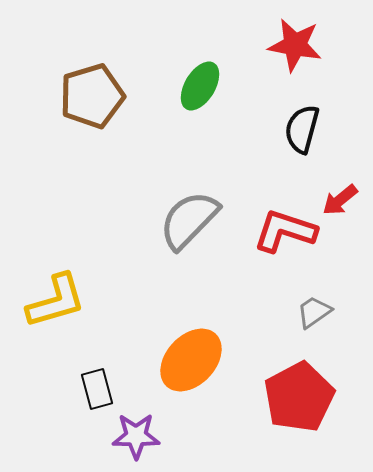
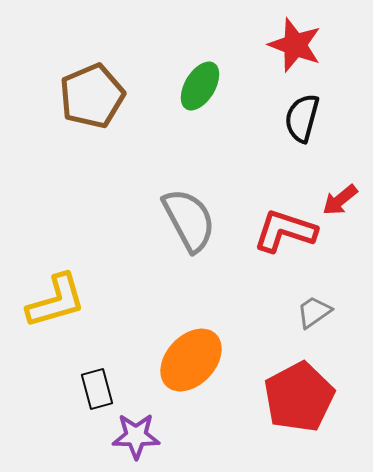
red star: rotated 10 degrees clockwise
brown pentagon: rotated 6 degrees counterclockwise
black semicircle: moved 11 px up
gray semicircle: rotated 108 degrees clockwise
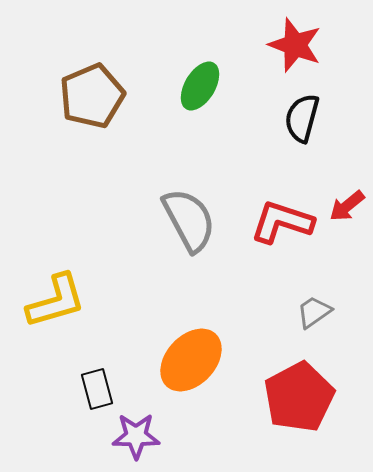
red arrow: moved 7 px right, 6 px down
red L-shape: moved 3 px left, 9 px up
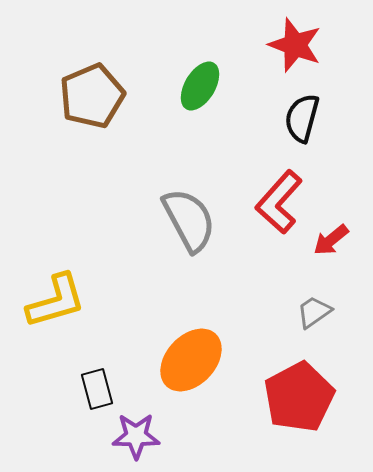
red arrow: moved 16 px left, 34 px down
red L-shape: moved 3 px left, 20 px up; rotated 66 degrees counterclockwise
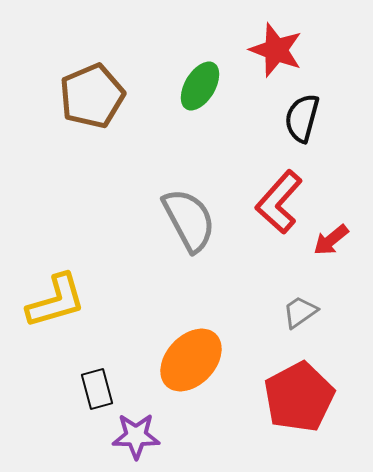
red star: moved 19 px left, 5 px down
gray trapezoid: moved 14 px left
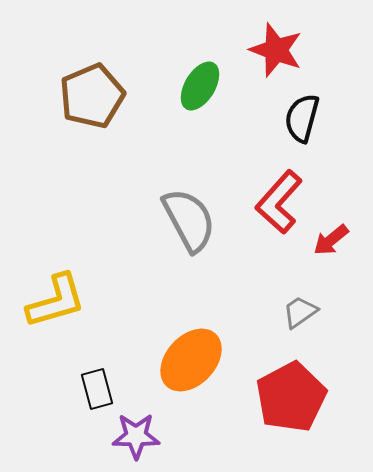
red pentagon: moved 8 px left
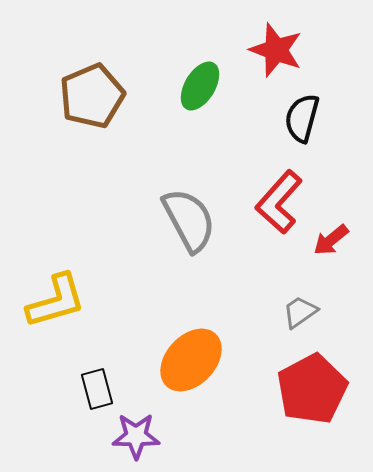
red pentagon: moved 21 px right, 8 px up
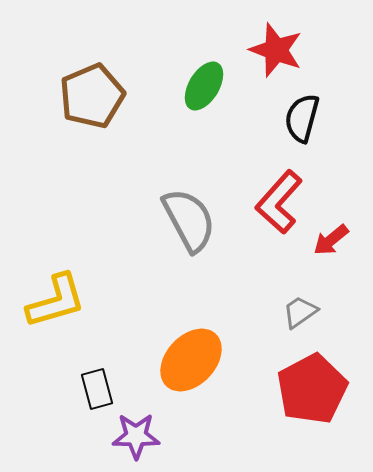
green ellipse: moved 4 px right
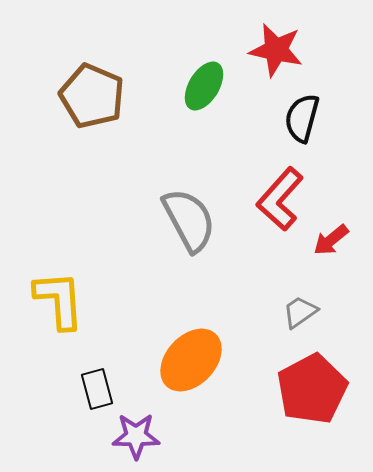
red star: rotated 8 degrees counterclockwise
brown pentagon: rotated 26 degrees counterclockwise
red L-shape: moved 1 px right, 3 px up
yellow L-shape: moved 3 px right, 1 px up; rotated 78 degrees counterclockwise
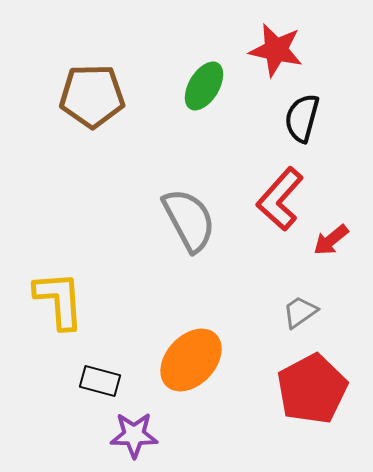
brown pentagon: rotated 24 degrees counterclockwise
black rectangle: moved 3 px right, 8 px up; rotated 60 degrees counterclockwise
purple star: moved 2 px left, 1 px up
